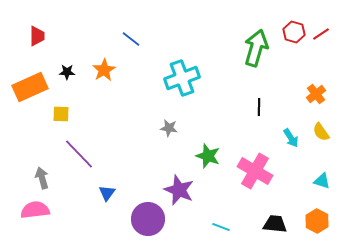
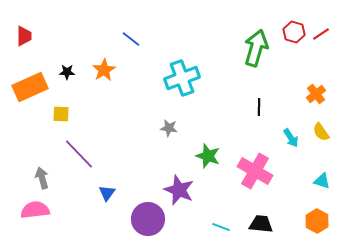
red trapezoid: moved 13 px left
black trapezoid: moved 14 px left
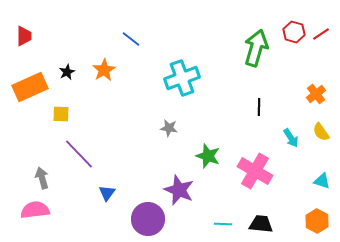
black star: rotated 28 degrees counterclockwise
cyan line: moved 2 px right, 3 px up; rotated 18 degrees counterclockwise
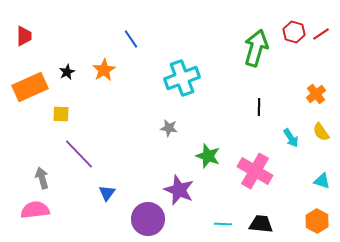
blue line: rotated 18 degrees clockwise
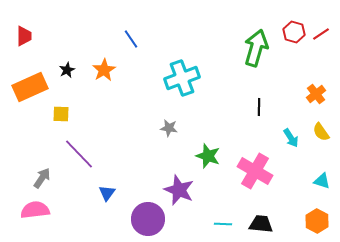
black star: moved 2 px up
gray arrow: rotated 50 degrees clockwise
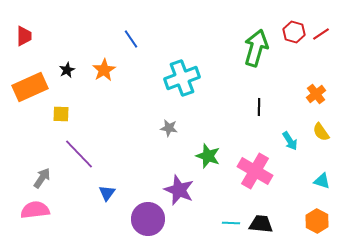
cyan arrow: moved 1 px left, 3 px down
cyan line: moved 8 px right, 1 px up
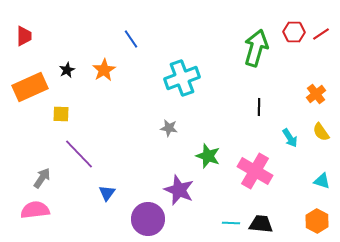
red hexagon: rotated 15 degrees counterclockwise
cyan arrow: moved 3 px up
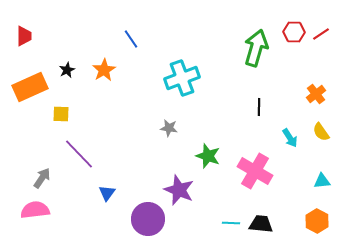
cyan triangle: rotated 24 degrees counterclockwise
